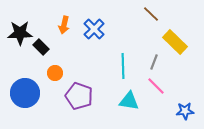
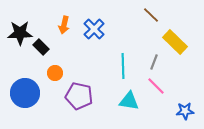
brown line: moved 1 px down
purple pentagon: rotated 8 degrees counterclockwise
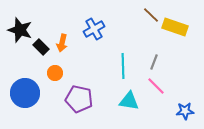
orange arrow: moved 2 px left, 18 px down
blue cross: rotated 15 degrees clockwise
black star: moved 3 px up; rotated 20 degrees clockwise
yellow rectangle: moved 15 px up; rotated 25 degrees counterclockwise
purple pentagon: moved 3 px down
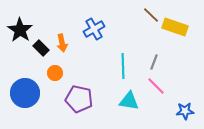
black star: rotated 15 degrees clockwise
orange arrow: rotated 24 degrees counterclockwise
black rectangle: moved 1 px down
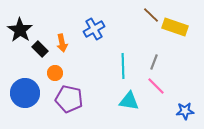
black rectangle: moved 1 px left, 1 px down
purple pentagon: moved 10 px left
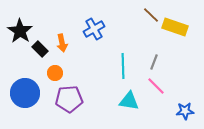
black star: moved 1 px down
purple pentagon: rotated 16 degrees counterclockwise
